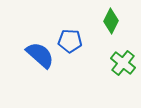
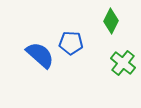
blue pentagon: moved 1 px right, 2 px down
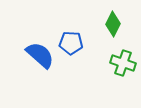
green diamond: moved 2 px right, 3 px down
green cross: rotated 20 degrees counterclockwise
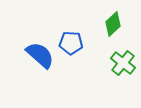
green diamond: rotated 20 degrees clockwise
green cross: rotated 20 degrees clockwise
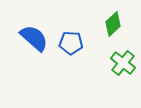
blue semicircle: moved 6 px left, 17 px up
